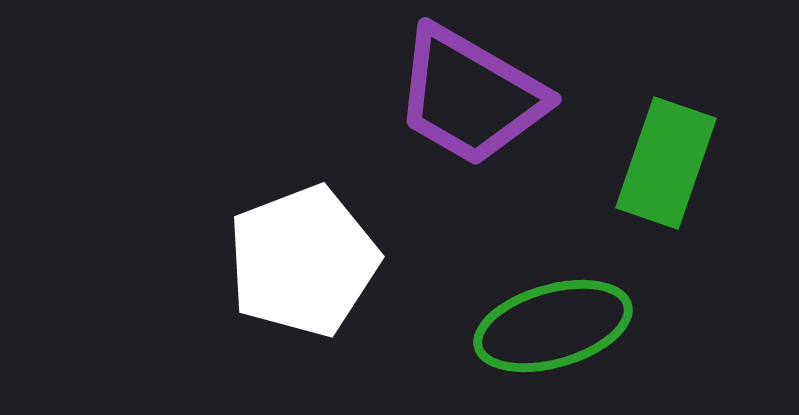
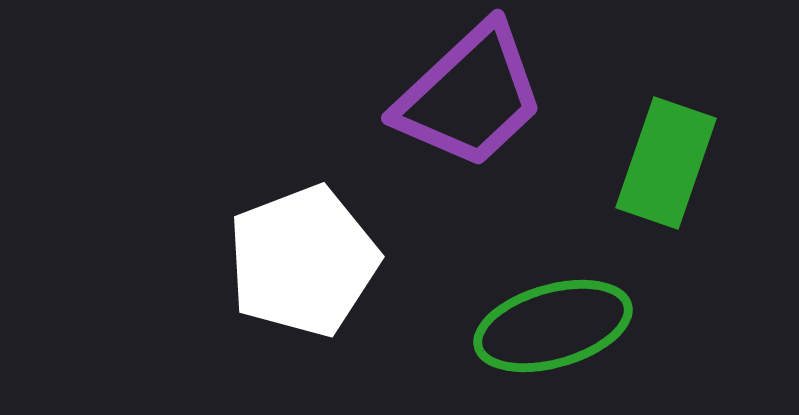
purple trapezoid: rotated 73 degrees counterclockwise
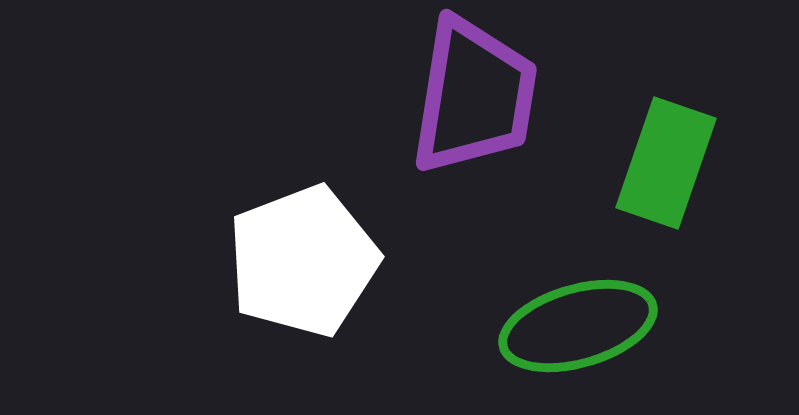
purple trapezoid: moved 4 px right; rotated 38 degrees counterclockwise
green ellipse: moved 25 px right
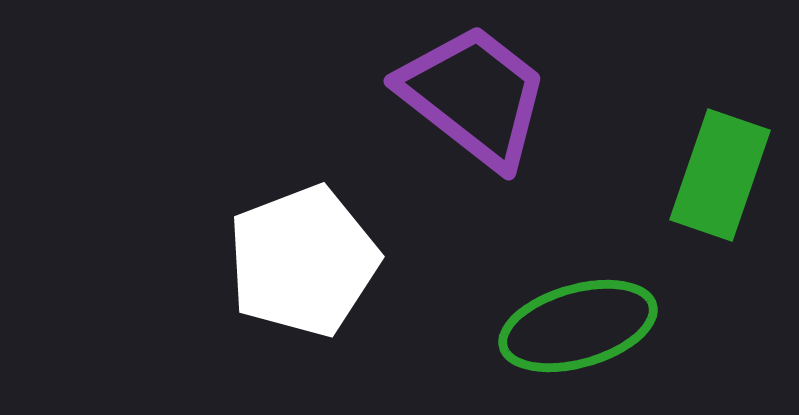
purple trapezoid: rotated 61 degrees counterclockwise
green rectangle: moved 54 px right, 12 px down
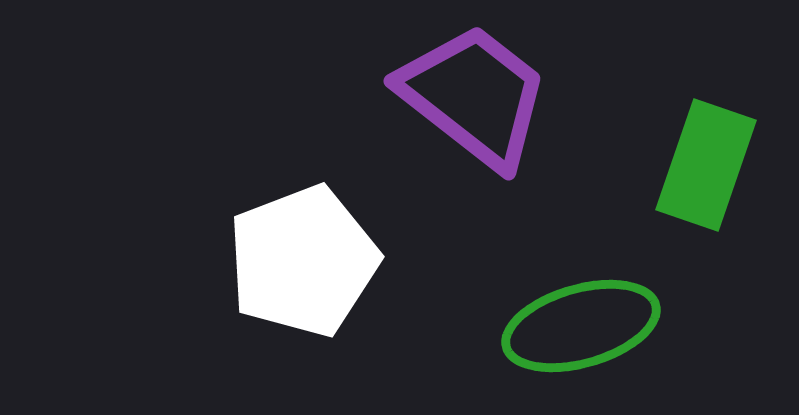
green rectangle: moved 14 px left, 10 px up
green ellipse: moved 3 px right
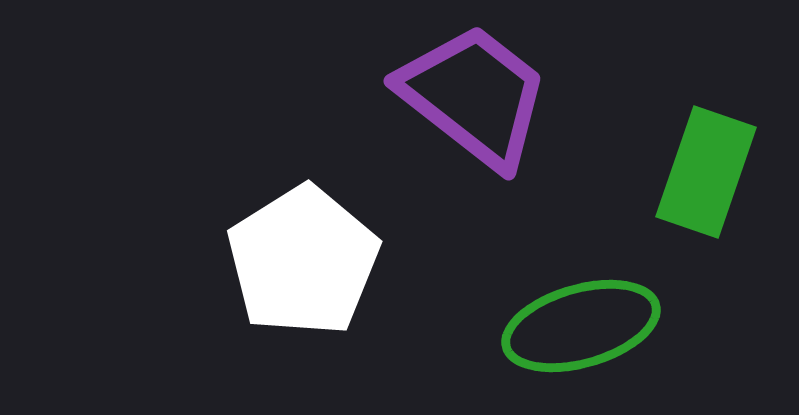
green rectangle: moved 7 px down
white pentagon: rotated 11 degrees counterclockwise
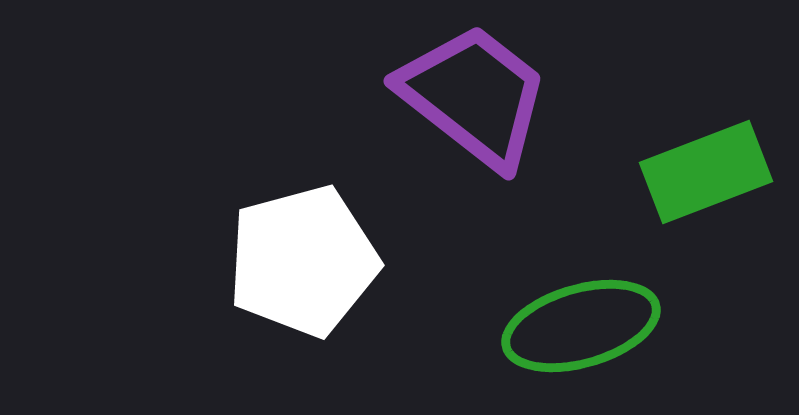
green rectangle: rotated 50 degrees clockwise
white pentagon: rotated 17 degrees clockwise
